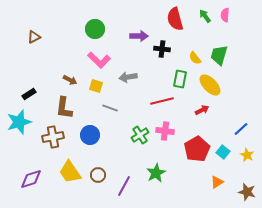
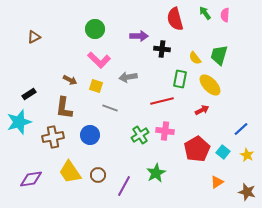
green arrow: moved 3 px up
purple diamond: rotated 10 degrees clockwise
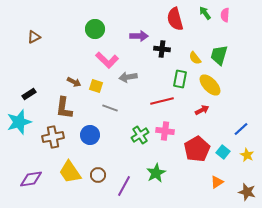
pink L-shape: moved 8 px right
brown arrow: moved 4 px right, 2 px down
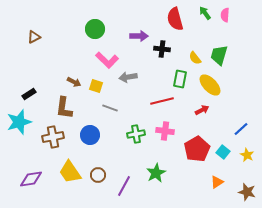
green cross: moved 4 px left, 1 px up; rotated 24 degrees clockwise
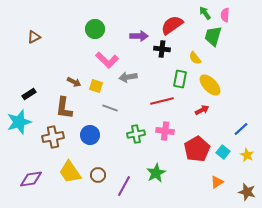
red semicircle: moved 3 px left, 6 px down; rotated 70 degrees clockwise
green trapezoid: moved 6 px left, 19 px up
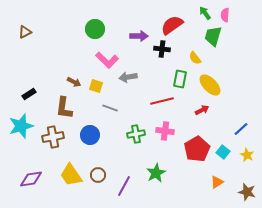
brown triangle: moved 9 px left, 5 px up
cyan star: moved 2 px right, 4 px down
yellow trapezoid: moved 1 px right, 3 px down
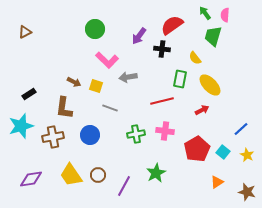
purple arrow: rotated 126 degrees clockwise
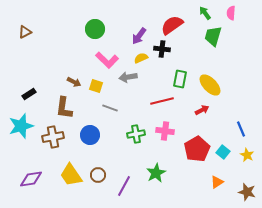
pink semicircle: moved 6 px right, 2 px up
yellow semicircle: moved 54 px left; rotated 104 degrees clockwise
blue line: rotated 70 degrees counterclockwise
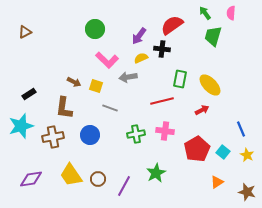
brown circle: moved 4 px down
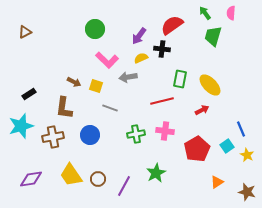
cyan square: moved 4 px right, 6 px up; rotated 16 degrees clockwise
